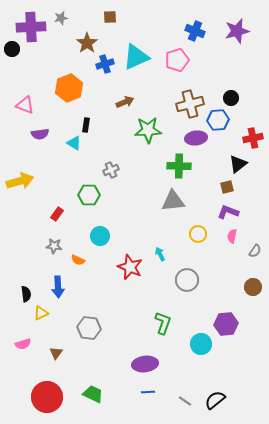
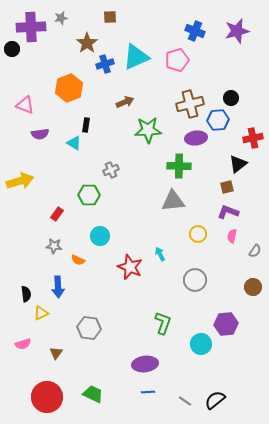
gray circle at (187, 280): moved 8 px right
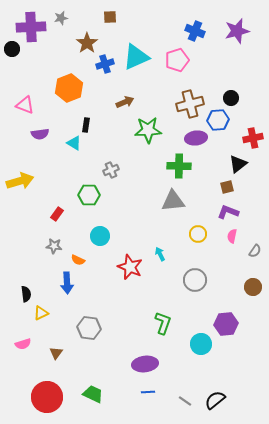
blue arrow at (58, 287): moved 9 px right, 4 px up
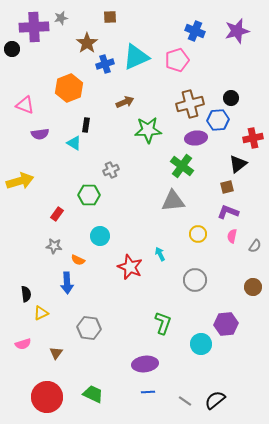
purple cross at (31, 27): moved 3 px right
green cross at (179, 166): moved 3 px right; rotated 35 degrees clockwise
gray semicircle at (255, 251): moved 5 px up
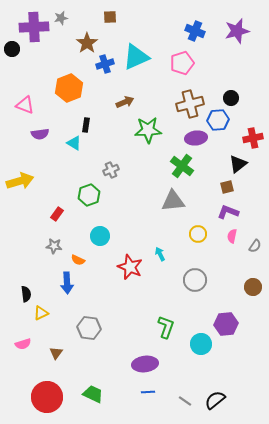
pink pentagon at (177, 60): moved 5 px right, 3 px down
green hexagon at (89, 195): rotated 20 degrees counterclockwise
green L-shape at (163, 323): moved 3 px right, 4 px down
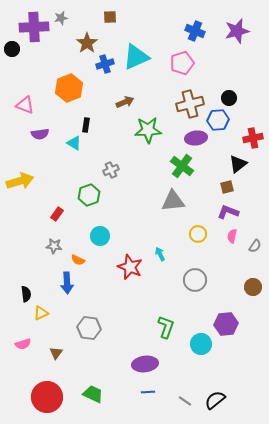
black circle at (231, 98): moved 2 px left
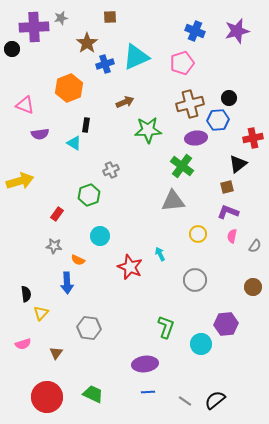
yellow triangle at (41, 313): rotated 21 degrees counterclockwise
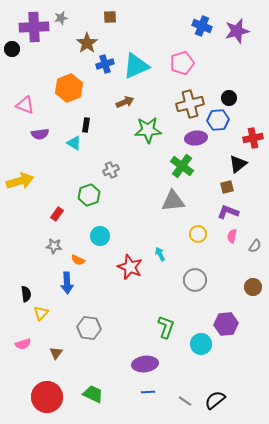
blue cross at (195, 31): moved 7 px right, 5 px up
cyan triangle at (136, 57): moved 9 px down
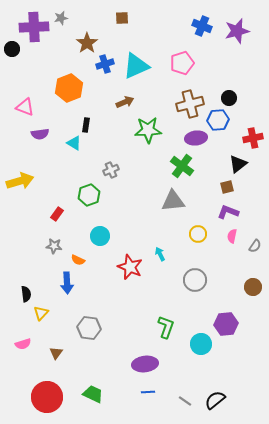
brown square at (110, 17): moved 12 px right, 1 px down
pink triangle at (25, 105): moved 2 px down
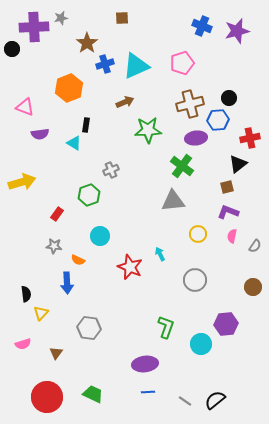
red cross at (253, 138): moved 3 px left
yellow arrow at (20, 181): moved 2 px right, 1 px down
